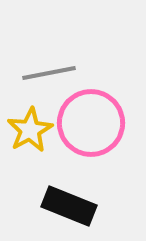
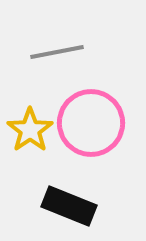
gray line: moved 8 px right, 21 px up
yellow star: rotated 6 degrees counterclockwise
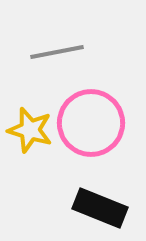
yellow star: rotated 21 degrees counterclockwise
black rectangle: moved 31 px right, 2 px down
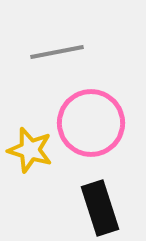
yellow star: moved 20 px down
black rectangle: rotated 50 degrees clockwise
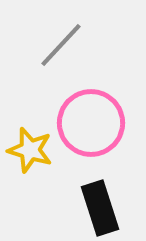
gray line: moved 4 px right, 7 px up; rotated 36 degrees counterclockwise
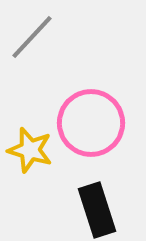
gray line: moved 29 px left, 8 px up
black rectangle: moved 3 px left, 2 px down
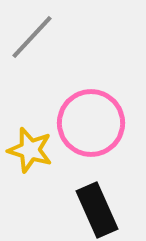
black rectangle: rotated 6 degrees counterclockwise
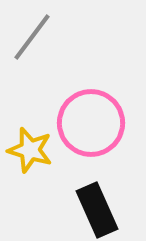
gray line: rotated 6 degrees counterclockwise
